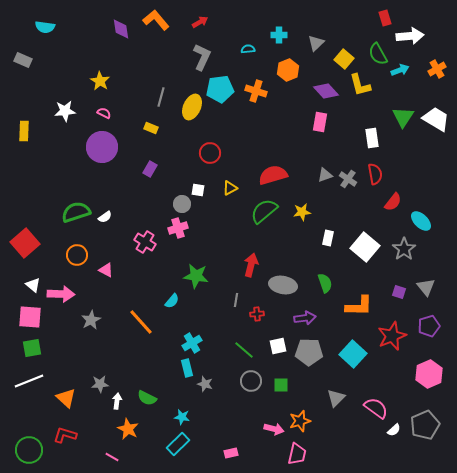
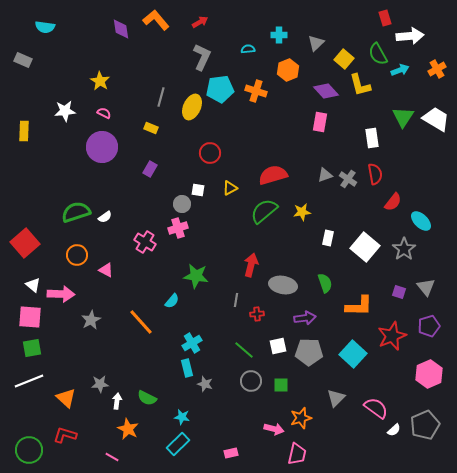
orange star at (300, 421): moved 1 px right, 3 px up
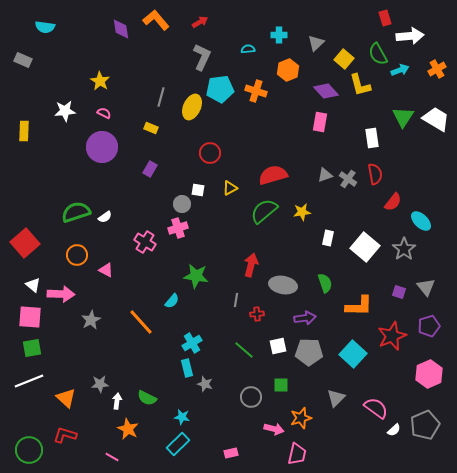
gray circle at (251, 381): moved 16 px down
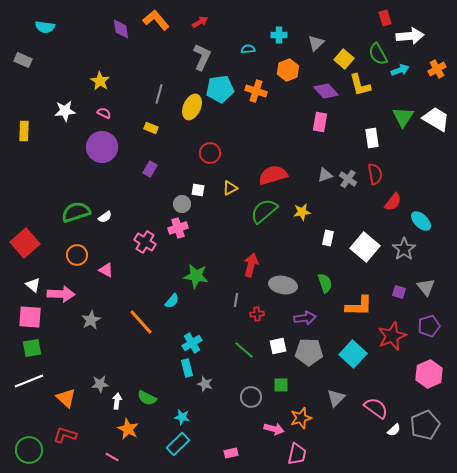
gray line at (161, 97): moved 2 px left, 3 px up
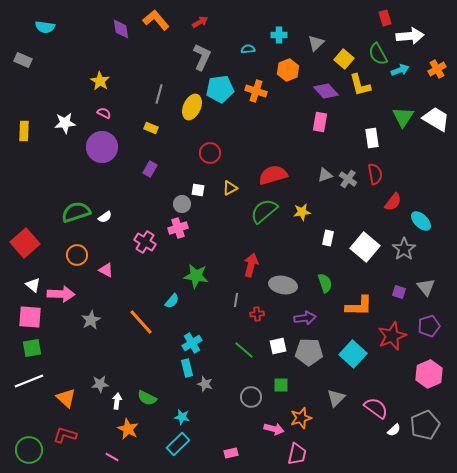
white star at (65, 111): moved 12 px down
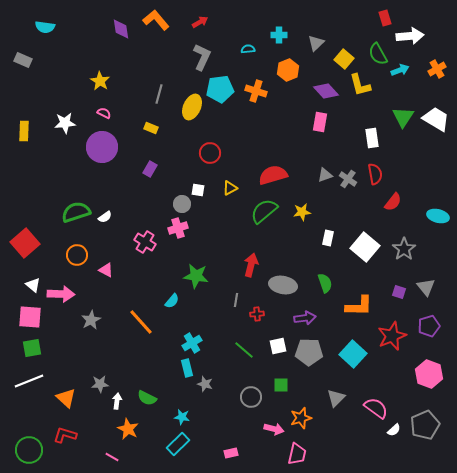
cyan ellipse at (421, 221): moved 17 px right, 5 px up; rotated 30 degrees counterclockwise
pink hexagon at (429, 374): rotated 16 degrees counterclockwise
